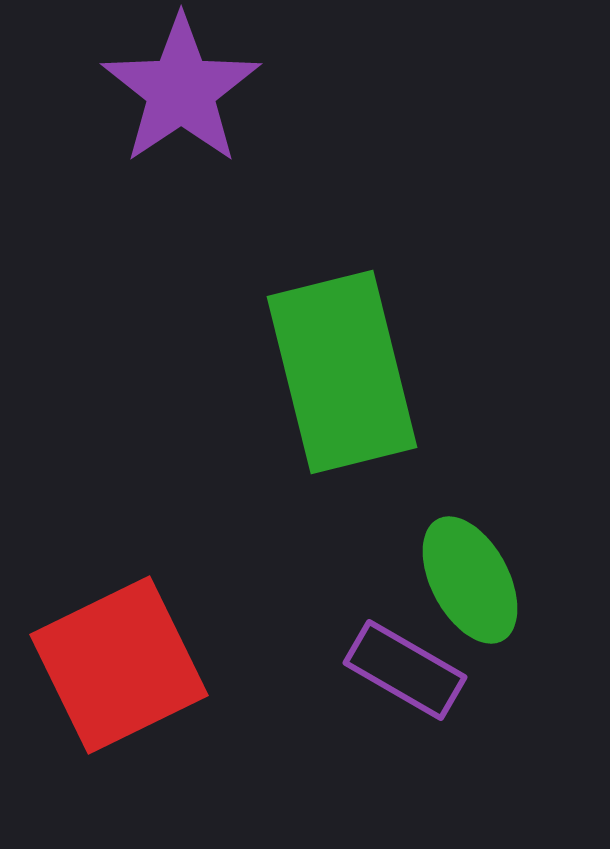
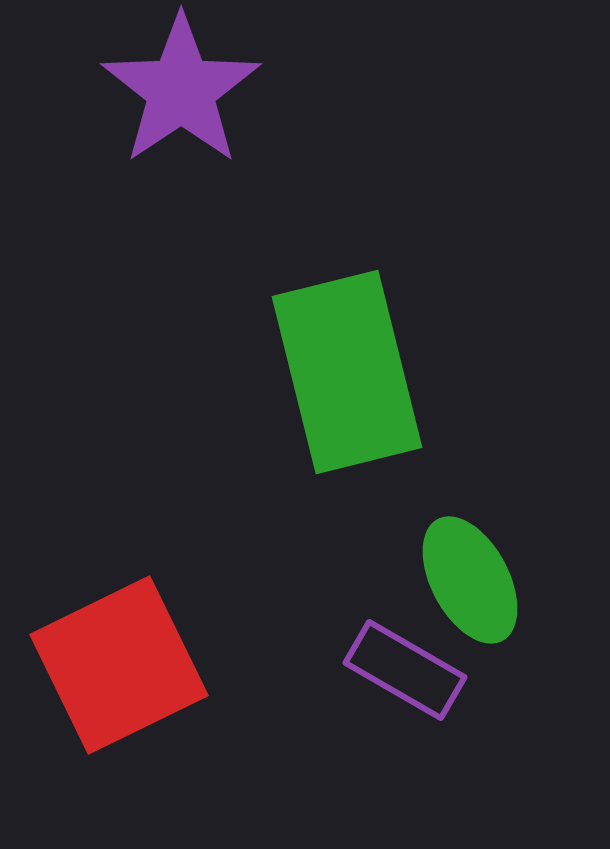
green rectangle: moved 5 px right
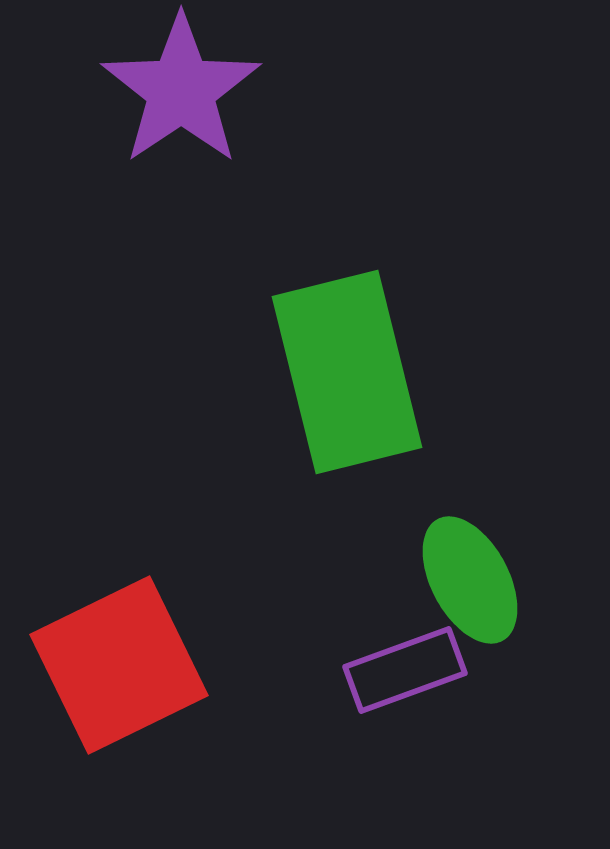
purple rectangle: rotated 50 degrees counterclockwise
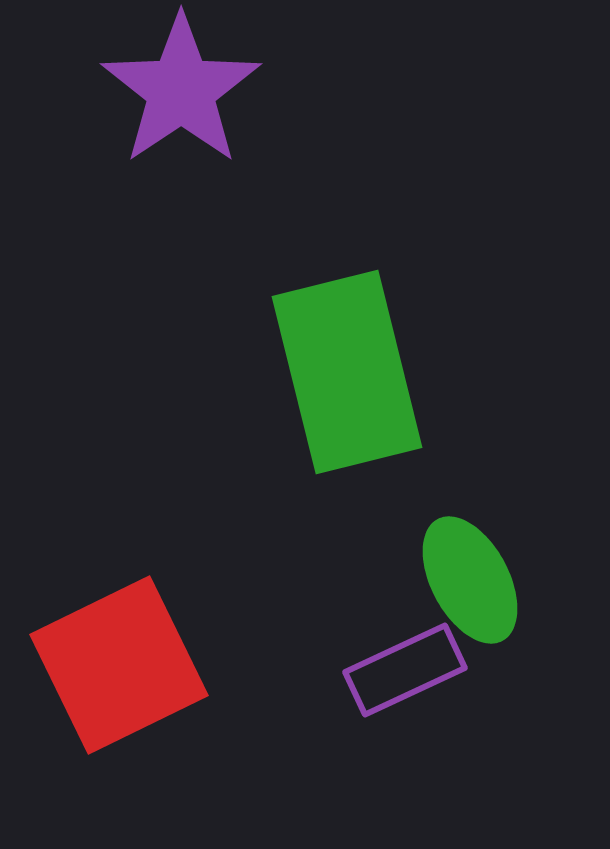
purple rectangle: rotated 5 degrees counterclockwise
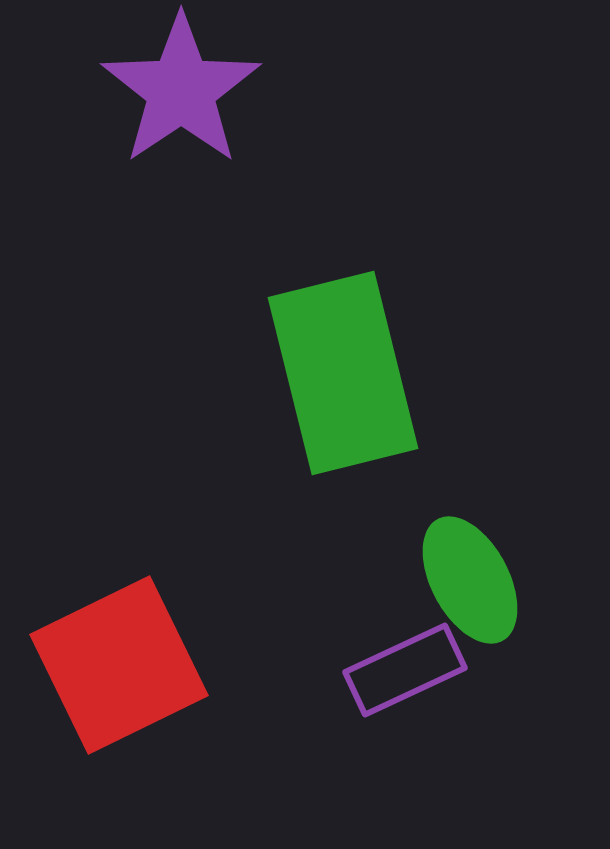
green rectangle: moved 4 px left, 1 px down
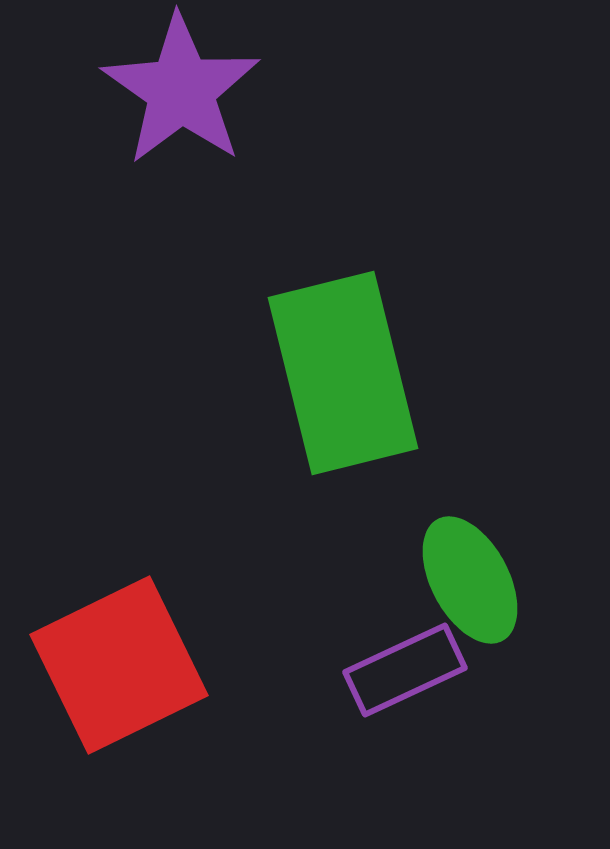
purple star: rotated 3 degrees counterclockwise
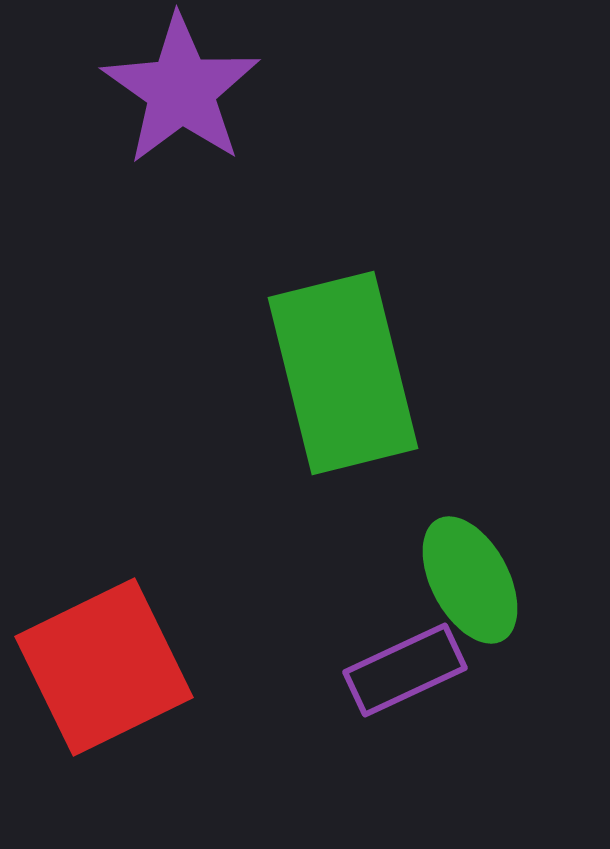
red square: moved 15 px left, 2 px down
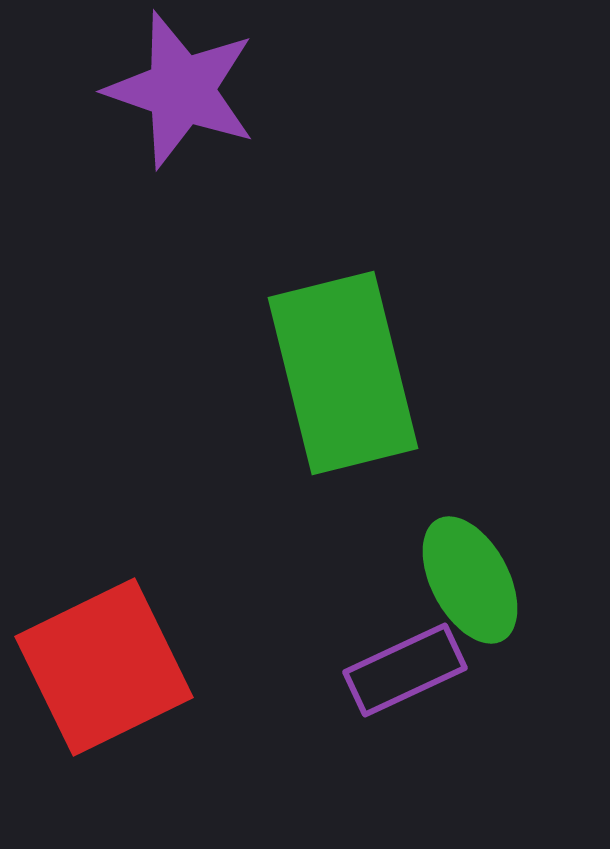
purple star: rotated 16 degrees counterclockwise
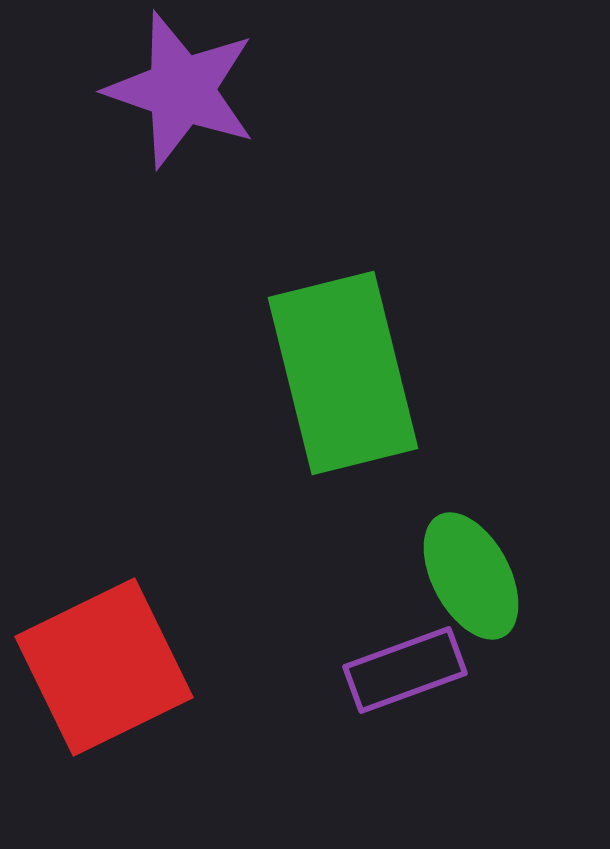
green ellipse: moved 1 px right, 4 px up
purple rectangle: rotated 5 degrees clockwise
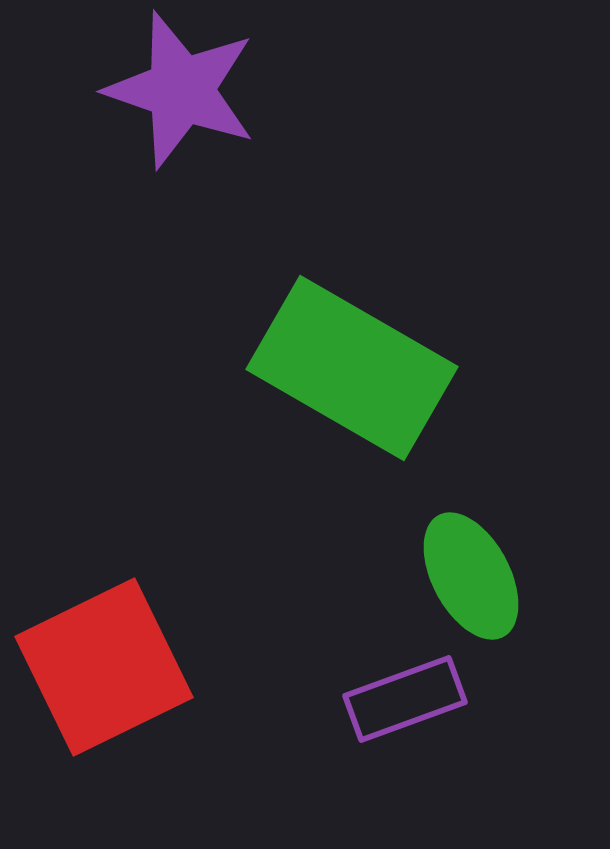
green rectangle: moved 9 px right, 5 px up; rotated 46 degrees counterclockwise
purple rectangle: moved 29 px down
